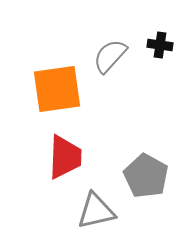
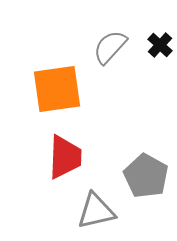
black cross: rotated 35 degrees clockwise
gray semicircle: moved 9 px up
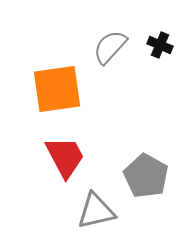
black cross: rotated 20 degrees counterclockwise
red trapezoid: rotated 30 degrees counterclockwise
